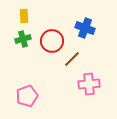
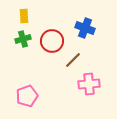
brown line: moved 1 px right, 1 px down
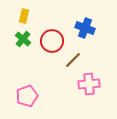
yellow rectangle: rotated 16 degrees clockwise
green cross: rotated 35 degrees counterclockwise
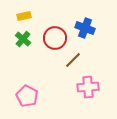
yellow rectangle: rotated 64 degrees clockwise
red circle: moved 3 px right, 3 px up
pink cross: moved 1 px left, 3 px down
pink pentagon: rotated 25 degrees counterclockwise
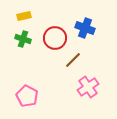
green cross: rotated 21 degrees counterclockwise
pink cross: rotated 30 degrees counterclockwise
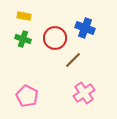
yellow rectangle: rotated 24 degrees clockwise
pink cross: moved 4 px left, 6 px down
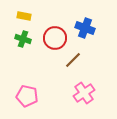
pink pentagon: rotated 15 degrees counterclockwise
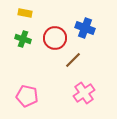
yellow rectangle: moved 1 px right, 3 px up
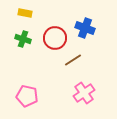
brown line: rotated 12 degrees clockwise
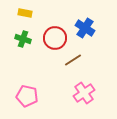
blue cross: rotated 12 degrees clockwise
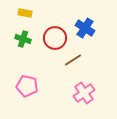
pink pentagon: moved 10 px up
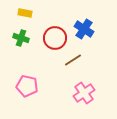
blue cross: moved 1 px left, 1 px down
green cross: moved 2 px left, 1 px up
